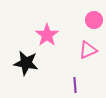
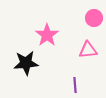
pink circle: moved 2 px up
pink triangle: rotated 18 degrees clockwise
black star: rotated 15 degrees counterclockwise
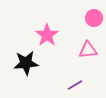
purple line: rotated 63 degrees clockwise
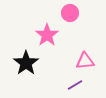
pink circle: moved 24 px left, 5 px up
pink triangle: moved 3 px left, 11 px down
black star: rotated 30 degrees counterclockwise
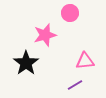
pink star: moved 2 px left; rotated 20 degrees clockwise
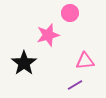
pink star: moved 3 px right
black star: moved 2 px left
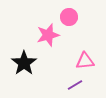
pink circle: moved 1 px left, 4 px down
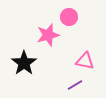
pink triangle: rotated 18 degrees clockwise
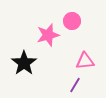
pink circle: moved 3 px right, 4 px down
pink triangle: rotated 18 degrees counterclockwise
purple line: rotated 28 degrees counterclockwise
